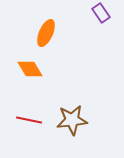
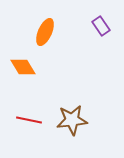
purple rectangle: moved 13 px down
orange ellipse: moved 1 px left, 1 px up
orange diamond: moved 7 px left, 2 px up
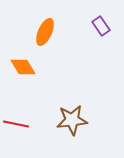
red line: moved 13 px left, 4 px down
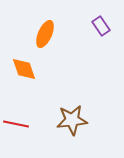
orange ellipse: moved 2 px down
orange diamond: moved 1 px right, 2 px down; rotated 12 degrees clockwise
